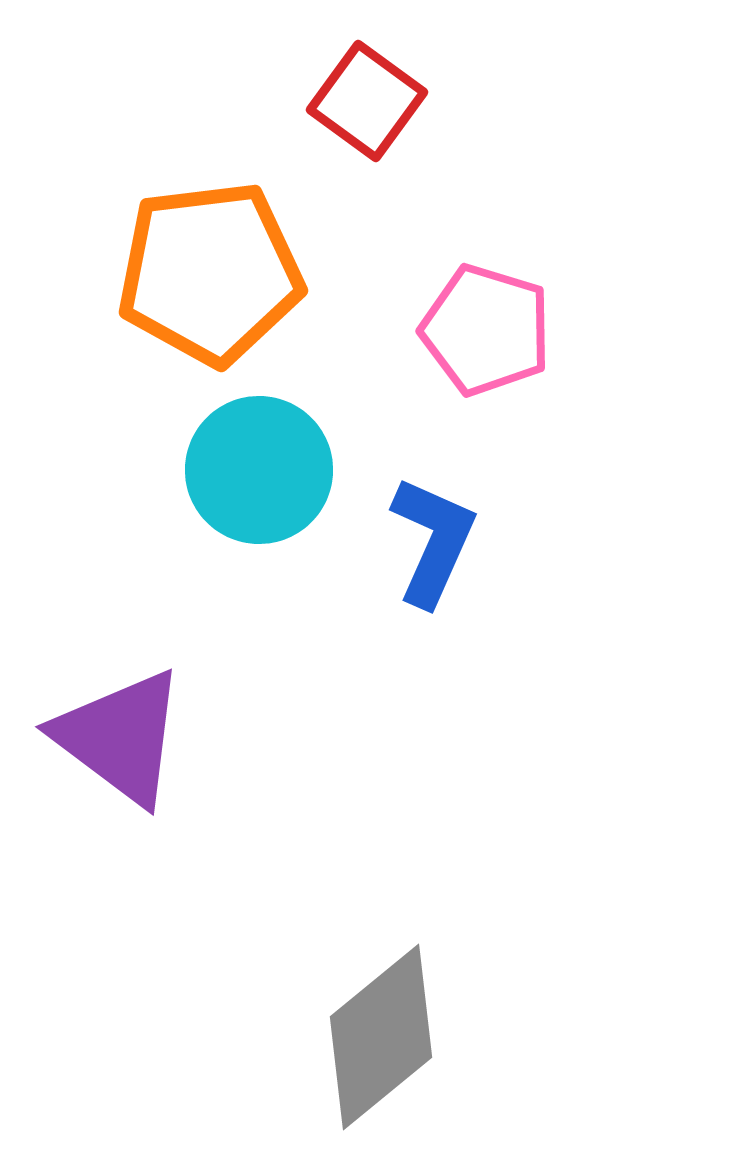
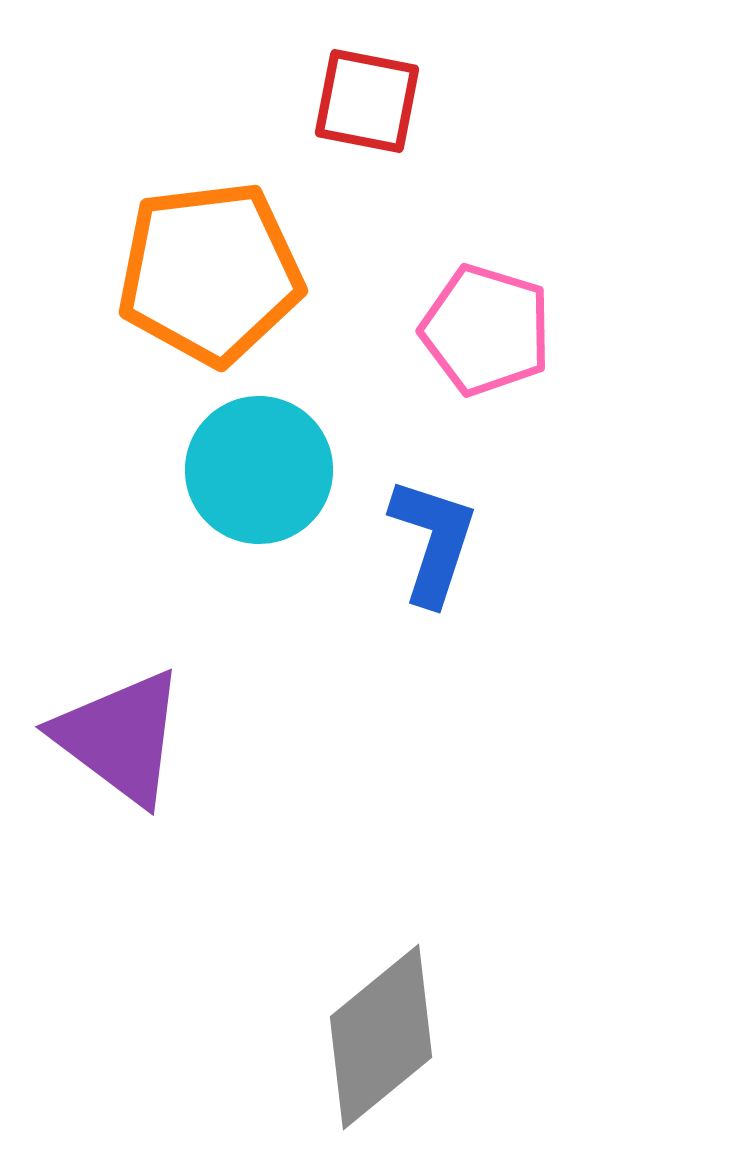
red square: rotated 25 degrees counterclockwise
blue L-shape: rotated 6 degrees counterclockwise
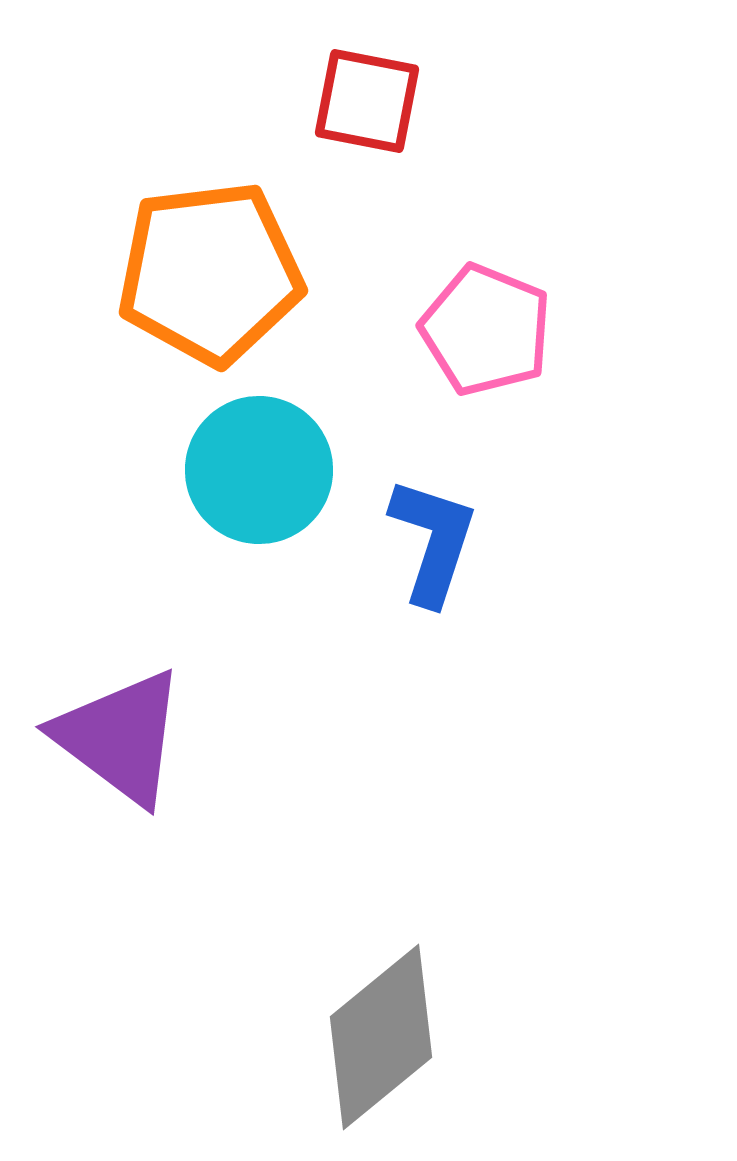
pink pentagon: rotated 5 degrees clockwise
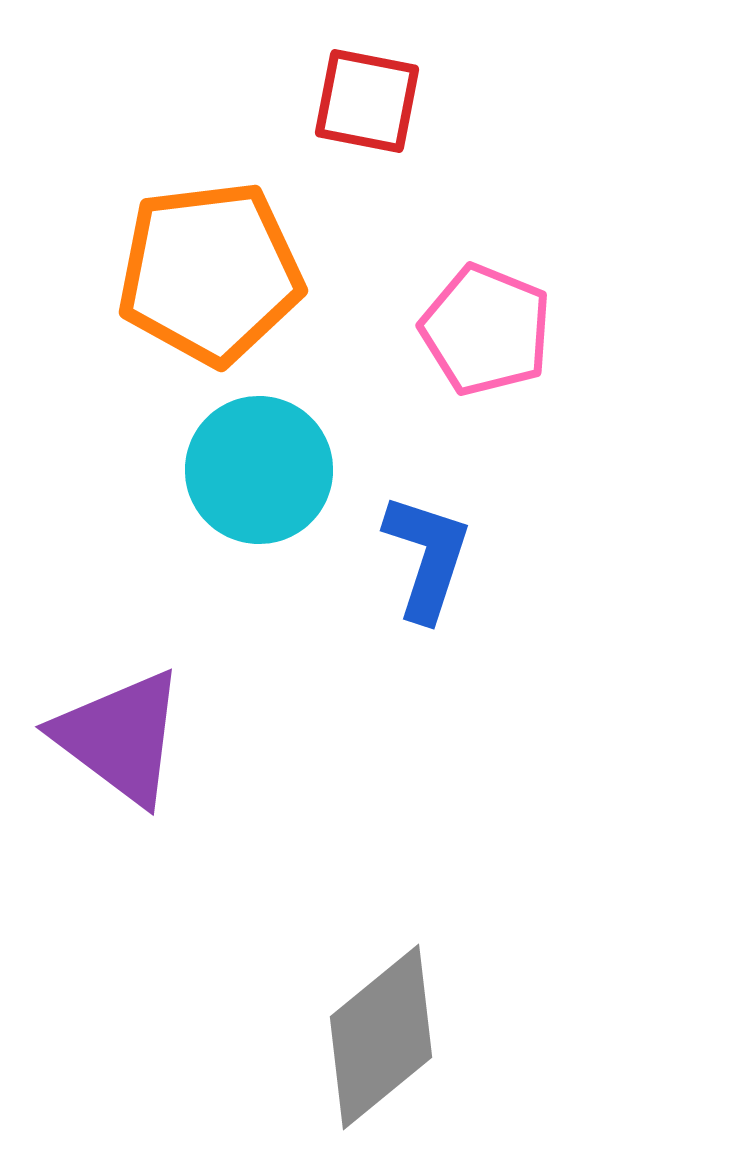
blue L-shape: moved 6 px left, 16 px down
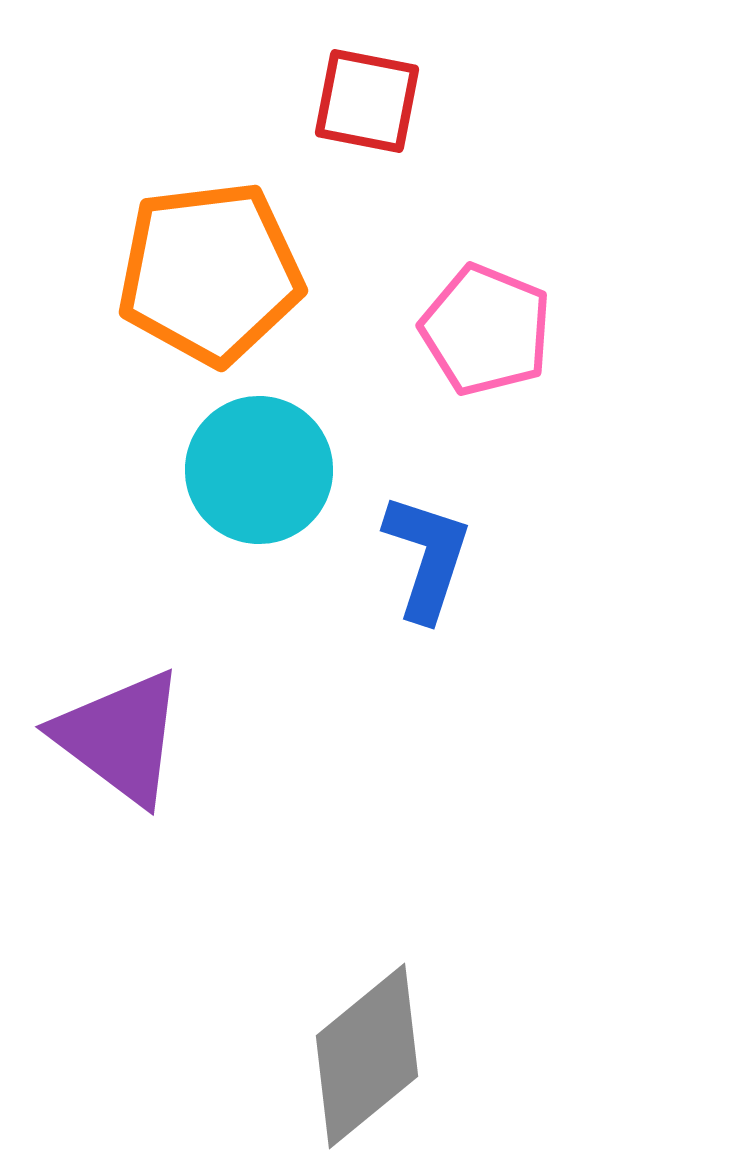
gray diamond: moved 14 px left, 19 px down
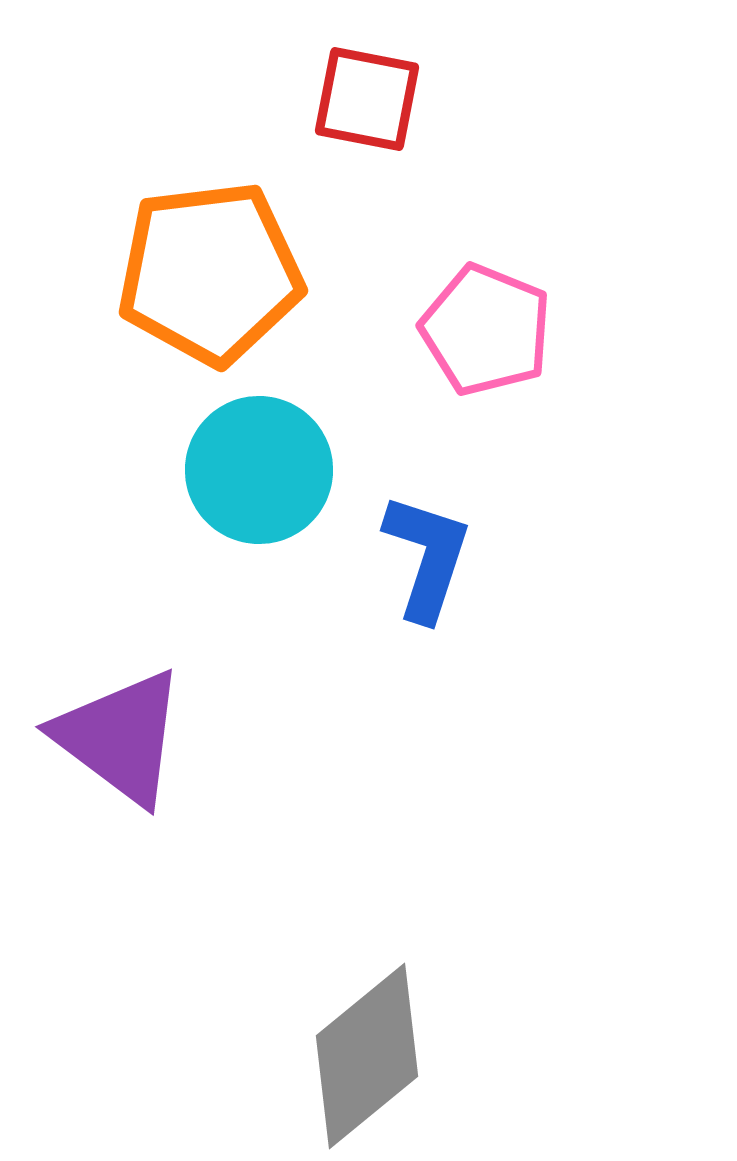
red square: moved 2 px up
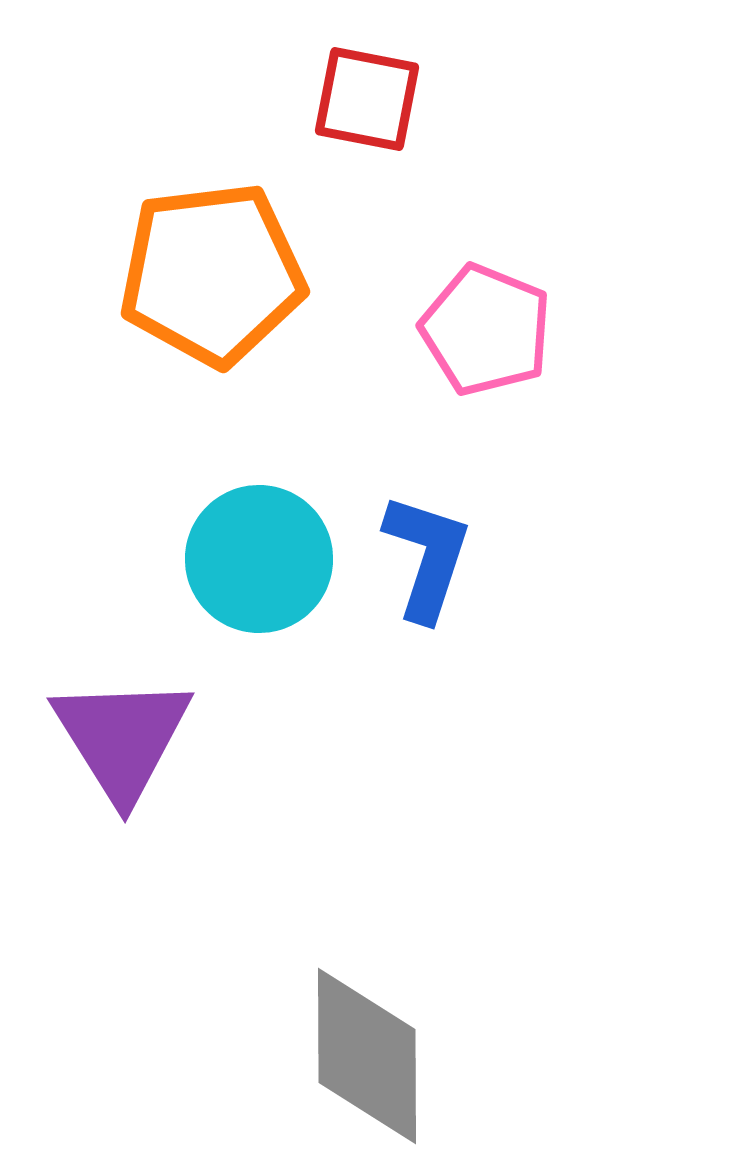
orange pentagon: moved 2 px right, 1 px down
cyan circle: moved 89 px down
purple triangle: moved 2 px right, 1 px down; rotated 21 degrees clockwise
gray diamond: rotated 51 degrees counterclockwise
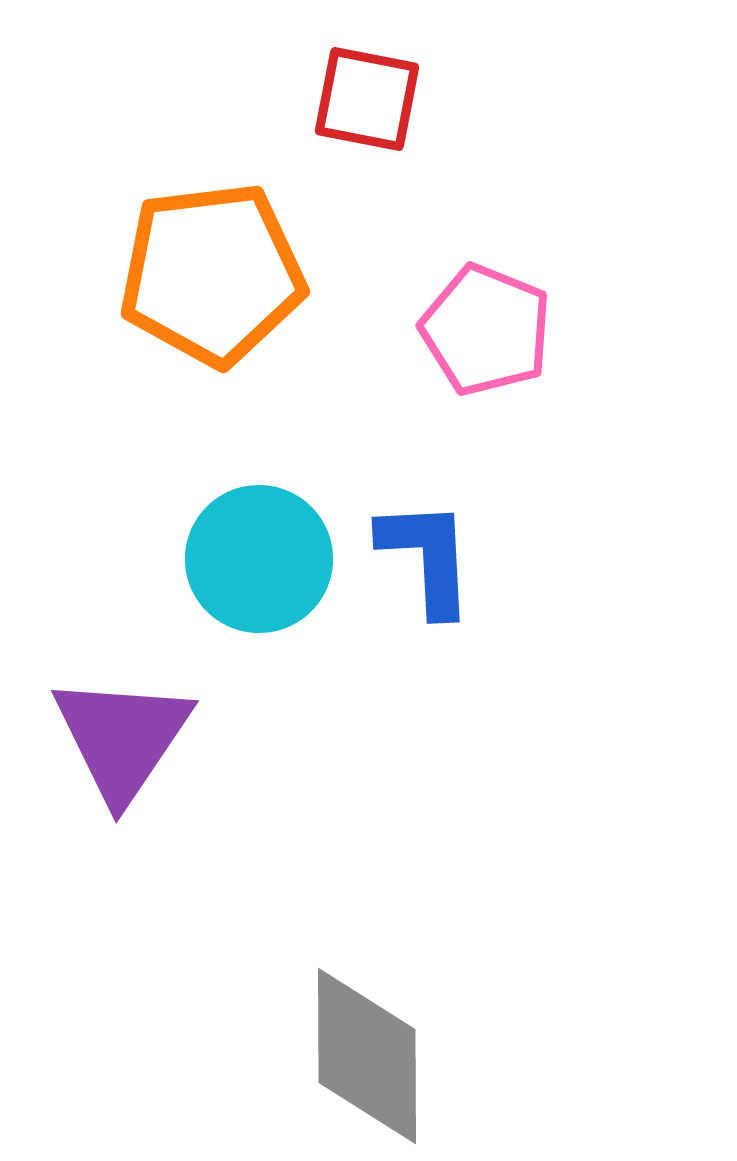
blue L-shape: rotated 21 degrees counterclockwise
purple triangle: rotated 6 degrees clockwise
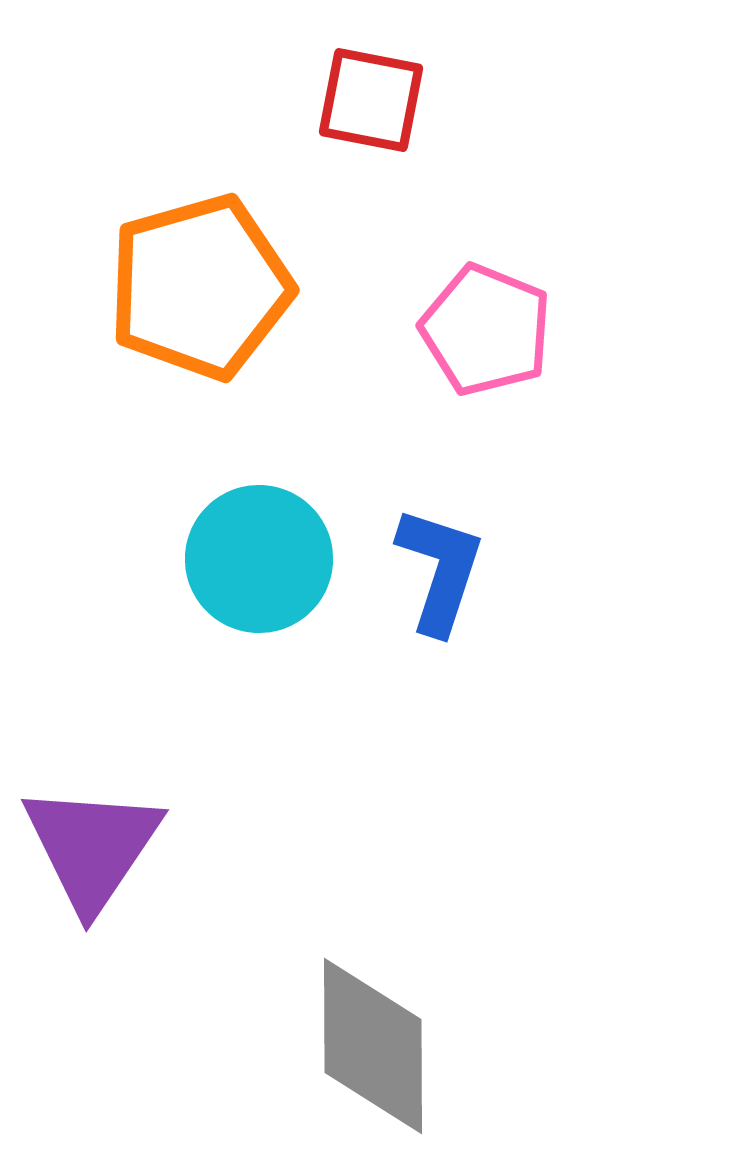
red square: moved 4 px right, 1 px down
orange pentagon: moved 12 px left, 13 px down; rotated 9 degrees counterclockwise
blue L-shape: moved 13 px right, 13 px down; rotated 21 degrees clockwise
purple triangle: moved 30 px left, 109 px down
gray diamond: moved 6 px right, 10 px up
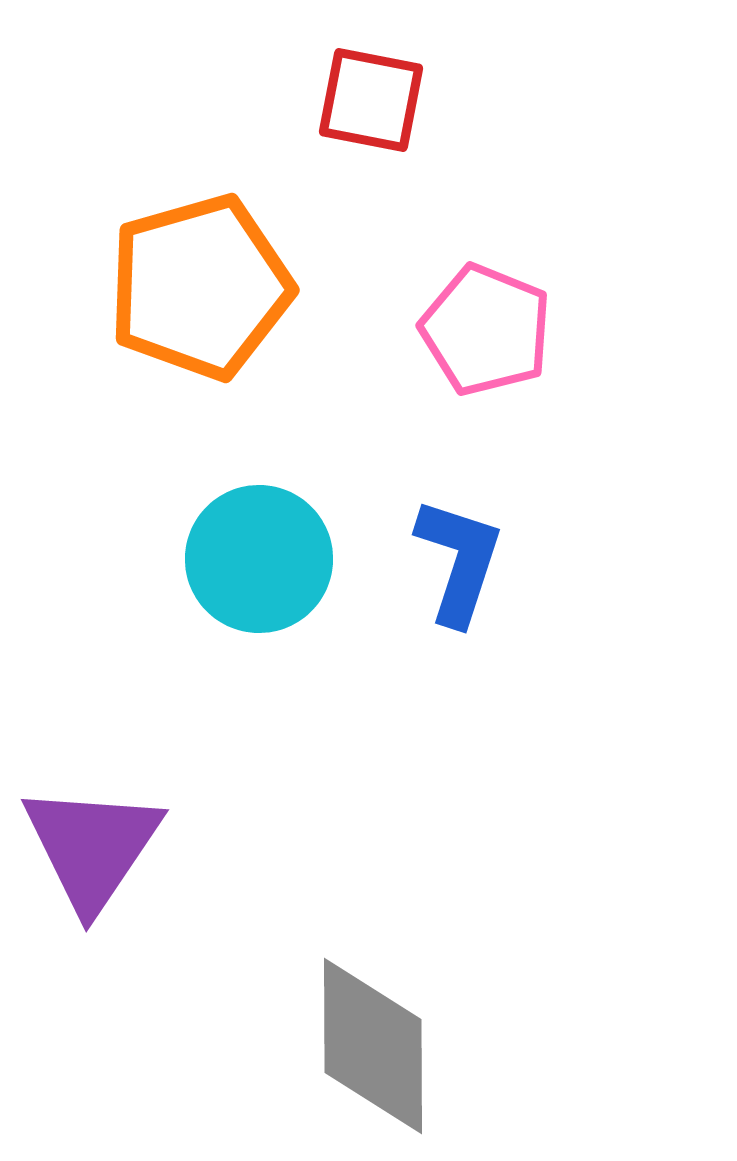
blue L-shape: moved 19 px right, 9 px up
